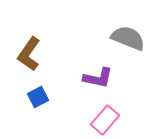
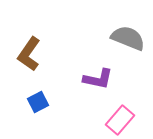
purple L-shape: moved 1 px down
blue square: moved 5 px down
pink rectangle: moved 15 px right
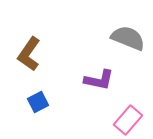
purple L-shape: moved 1 px right, 1 px down
pink rectangle: moved 8 px right
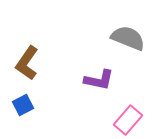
brown L-shape: moved 2 px left, 9 px down
blue square: moved 15 px left, 3 px down
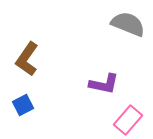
gray semicircle: moved 14 px up
brown L-shape: moved 4 px up
purple L-shape: moved 5 px right, 4 px down
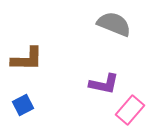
gray semicircle: moved 14 px left
brown L-shape: rotated 124 degrees counterclockwise
pink rectangle: moved 2 px right, 10 px up
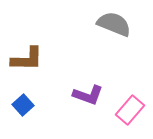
purple L-shape: moved 16 px left, 11 px down; rotated 8 degrees clockwise
blue square: rotated 15 degrees counterclockwise
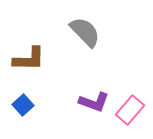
gray semicircle: moved 29 px left, 8 px down; rotated 24 degrees clockwise
brown L-shape: moved 2 px right
purple L-shape: moved 6 px right, 7 px down
